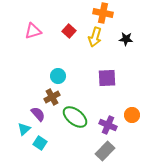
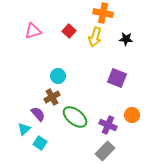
purple square: moved 10 px right; rotated 24 degrees clockwise
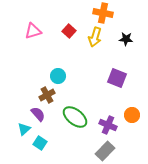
brown cross: moved 5 px left, 2 px up
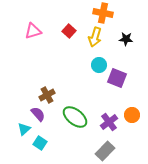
cyan circle: moved 41 px right, 11 px up
purple cross: moved 1 px right, 3 px up; rotated 30 degrees clockwise
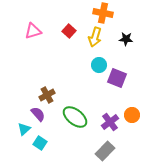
purple cross: moved 1 px right
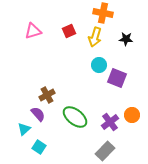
red square: rotated 24 degrees clockwise
cyan square: moved 1 px left, 4 px down
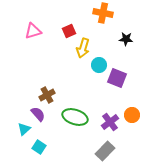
yellow arrow: moved 12 px left, 11 px down
green ellipse: rotated 20 degrees counterclockwise
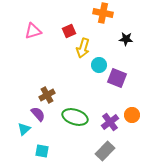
cyan square: moved 3 px right, 4 px down; rotated 24 degrees counterclockwise
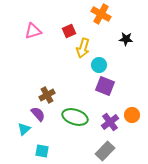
orange cross: moved 2 px left, 1 px down; rotated 18 degrees clockwise
purple square: moved 12 px left, 8 px down
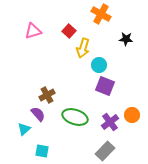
red square: rotated 24 degrees counterclockwise
